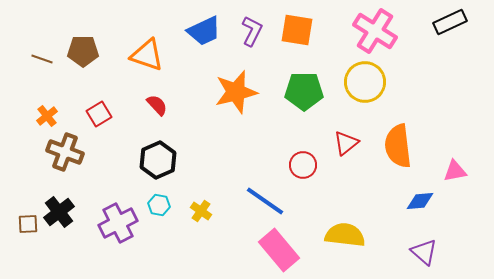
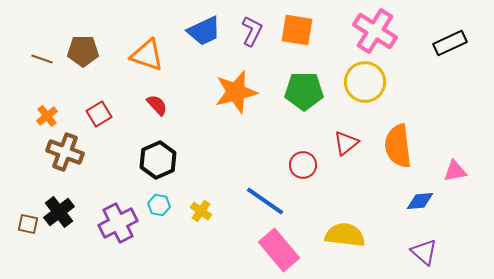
black rectangle: moved 21 px down
brown square: rotated 15 degrees clockwise
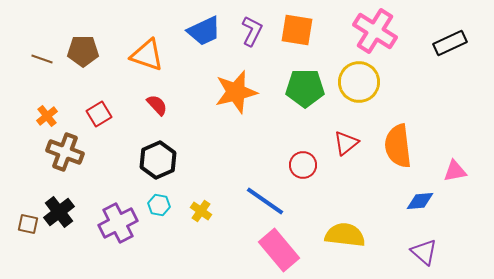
yellow circle: moved 6 px left
green pentagon: moved 1 px right, 3 px up
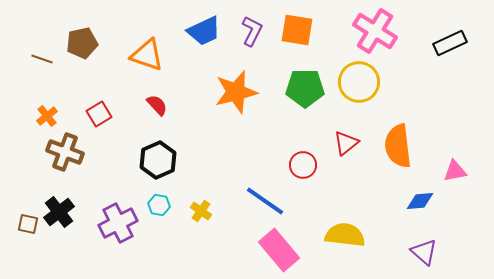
brown pentagon: moved 1 px left, 8 px up; rotated 12 degrees counterclockwise
